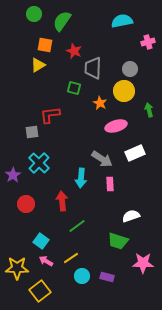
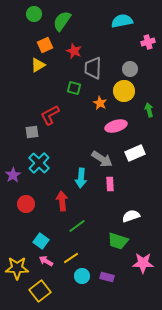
orange square: rotated 35 degrees counterclockwise
red L-shape: rotated 20 degrees counterclockwise
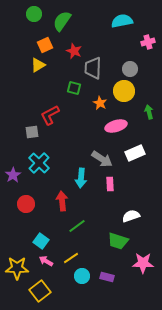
green arrow: moved 2 px down
